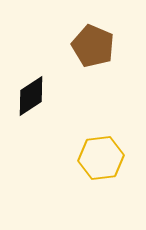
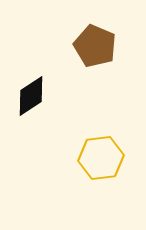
brown pentagon: moved 2 px right
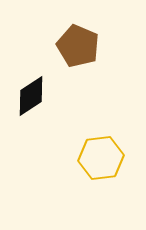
brown pentagon: moved 17 px left
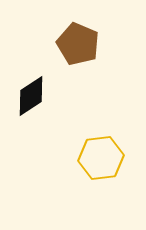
brown pentagon: moved 2 px up
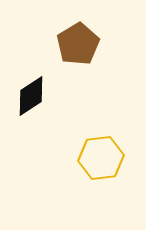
brown pentagon: rotated 18 degrees clockwise
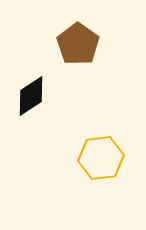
brown pentagon: rotated 6 degrees counterclockwise
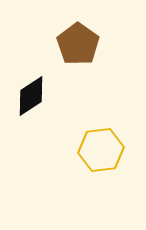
yellow hexagon: moved 8 px up
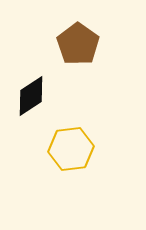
yellow hexagon: moved 30 px left, 1 px up
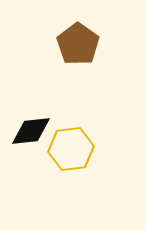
black diamond: moved 35 px down; rotated 27 degrees clockwise
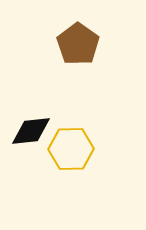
yellow hexagon: rotated 6 degrees clockwise
